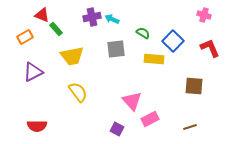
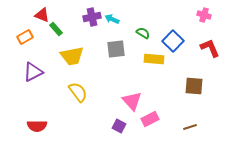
purple square: moved 2 px right, 3 px up
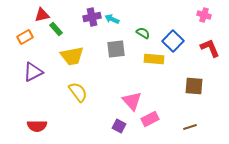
red triangle: rotated 35 degrees counterclockwise
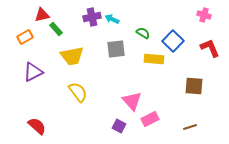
red semicircle: rotated 138 degrees counterclockwise
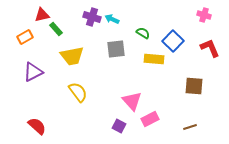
purple cross: rotated 30 degrees clockwise
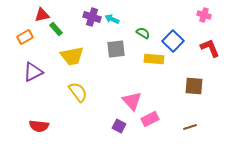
red semicircle: moved 2 px right; rotated 144 degrees clockwise
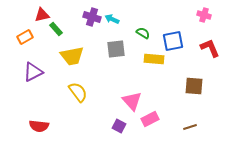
blue square: rotated 35 degrees clockwise
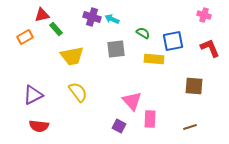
purple triangle: moved 23 px down
pink rectangle: rotated 60 degrees counterclockwise
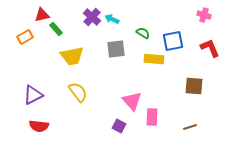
purple cross: rotated 24 degrees clockwise
pink rectangle: moved 2 px right, 2 px up
